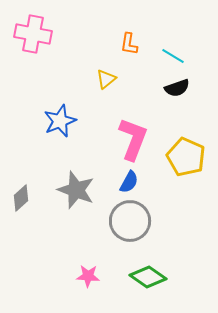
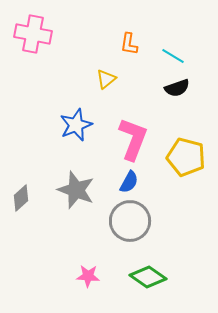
blue star: moved 16 px right, 4 px down
yellow pentagon: rotated 9 degrees counterclockwise
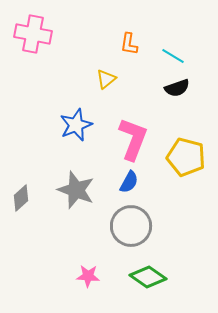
gray circle: moved 1 px right, 5 px down
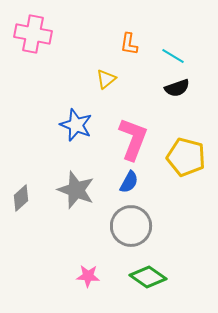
blue star: rotated 28 degrees counterclockwise
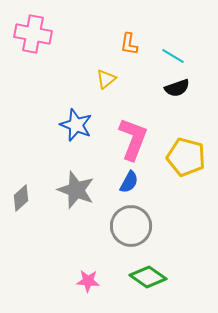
pink star: moved 5 px down
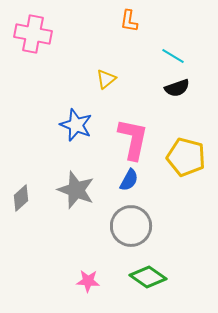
orange L-shape: moved 23 px up
pink L-shape: rotated 9 degrees counterclockwise
blue semicircle: moved 2 px up
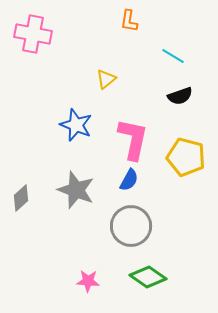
black semicircle: moved 3 px right, 8 px down
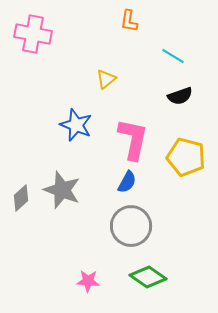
blue semicircle: moved 2 px left, 2 px down
gray star: moved 14 px left
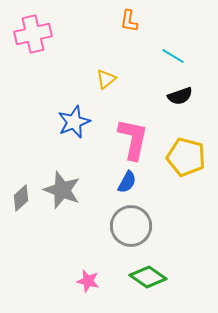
pink cross: rotated 24 degrees counterclockwise
blue star: moved 2 px left, 3 px up; rotated 28 degrees clockwise
pink star: rotated 10 degrees clockwise
